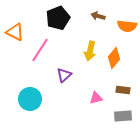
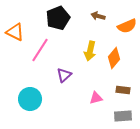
orange semicircle: rotated 30 degrees counterclockwise
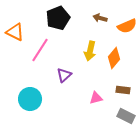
brown arrow: moved 2 px right, 2 px down
gray rectangle: moved 3 px right; rotated 30 degrees clockwise
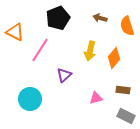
orange semicircle: rotated 96 degrees clockwise
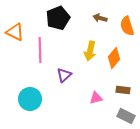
pink line: rotated 35 degrees counterclockwise
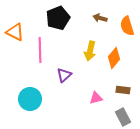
gray rectangle: moved 3 px left, 1 px down; rotated 36 degrees clockwise
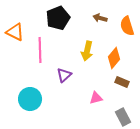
yellow arrow: moved 3 px left
brown rectangle: moved 1 px left, 8 px up; rotated 16 degrees clockwise
